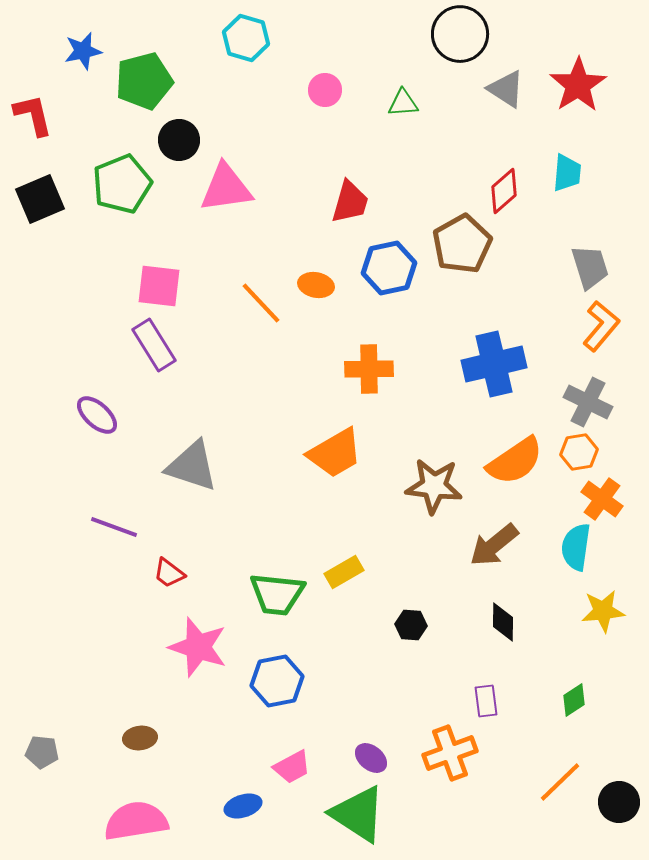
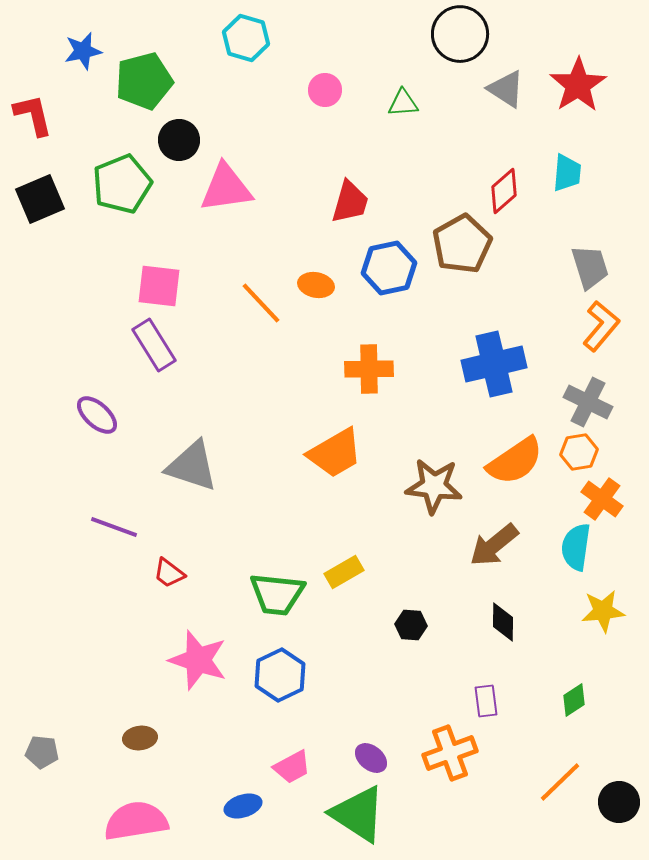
pink star at (198, 647): moved 13 px down
blue hexagon at (277, 681): moved 3 px right, 6 px up; rotated 15 degrees counterclockwise
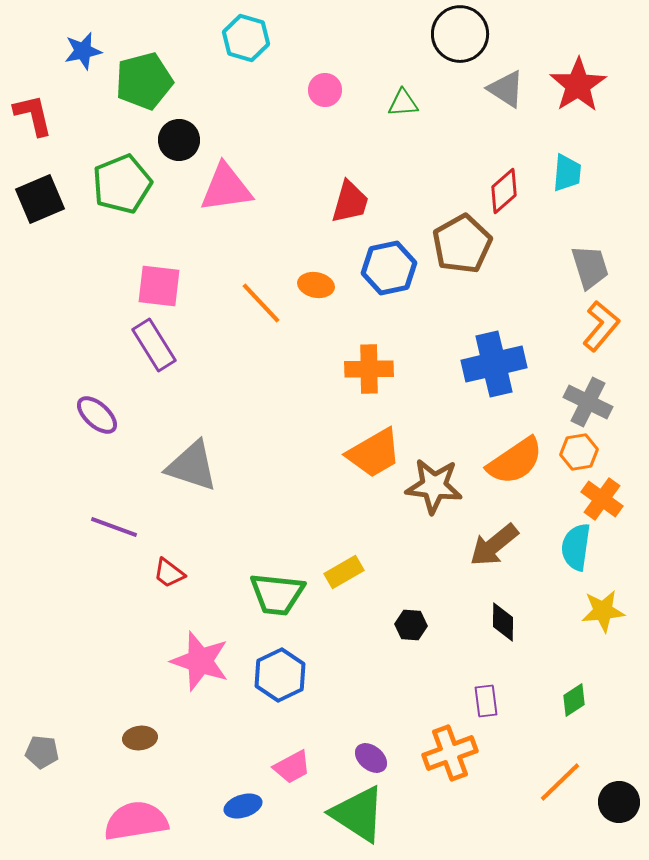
orange trapezoid at (335, 453): moved 39 px right
pink star at (198, 660): moved 2 px right, 1 px down
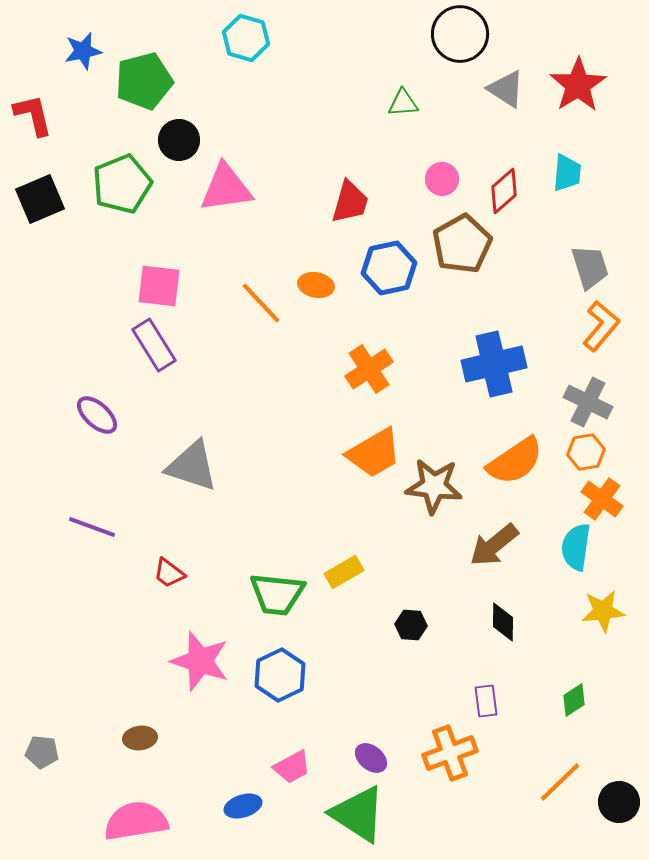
pink circle at (325, 90): moved 117 px right, 89 px down
orange cross at (369, 369): rotated 33 degrees counterclockwise
orange hexagon at (579, 452): moved 7 px right
purple line at (114, 527): moved 22 px left
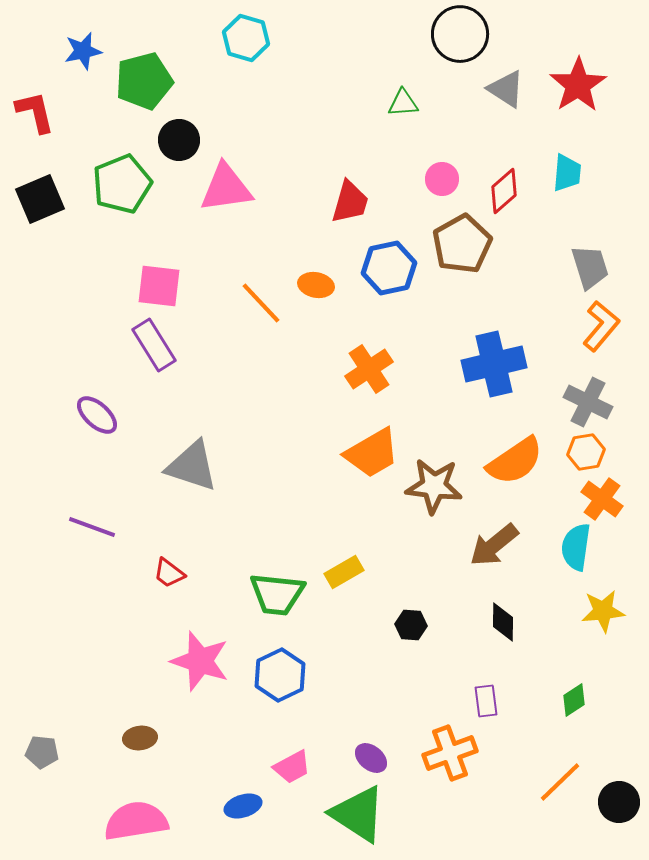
red L-shape at (33, 115): moved 2 px right, 3 px up
orange trapezoid at (374, 453): moved 2 px left
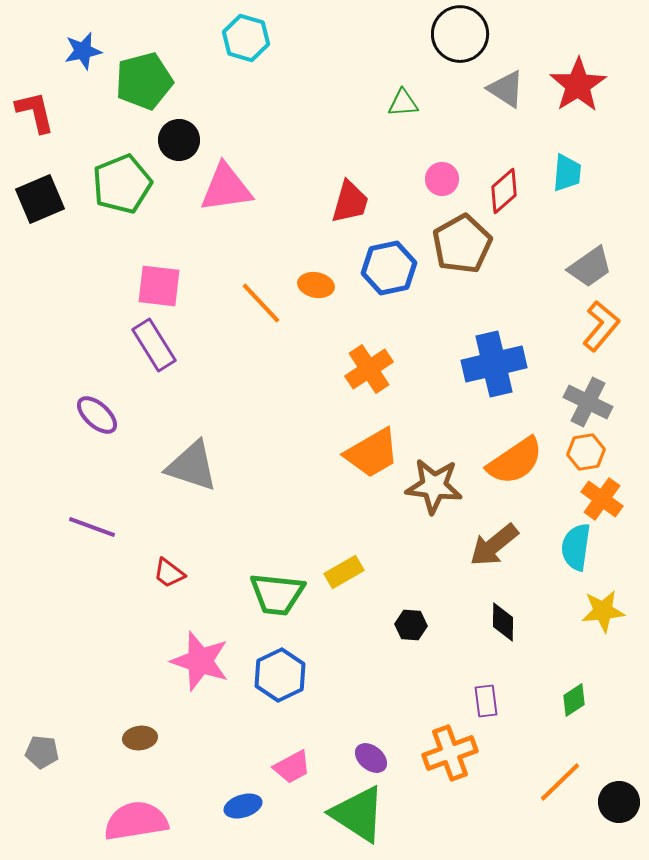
gray trapezoid at (590, 267): rotated 72 degrees clockwise
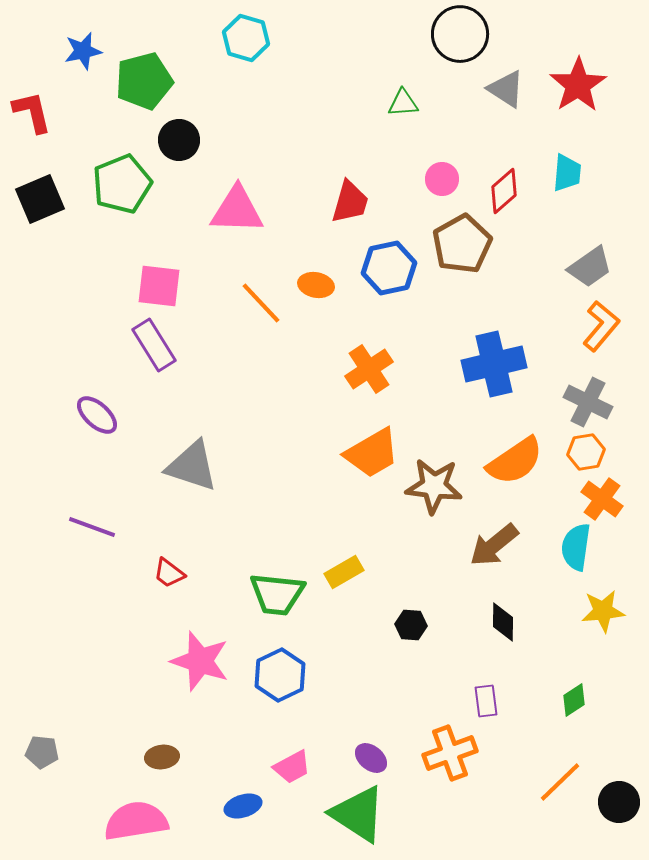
red L-shape at (35, 112): moved 3 px left
pink triangle at (226, 188): moved 11 px right, 22 px down; rotated 10 degrees clockwise
brown ellipse at (140, 738): moved 22 px right, 19 px down
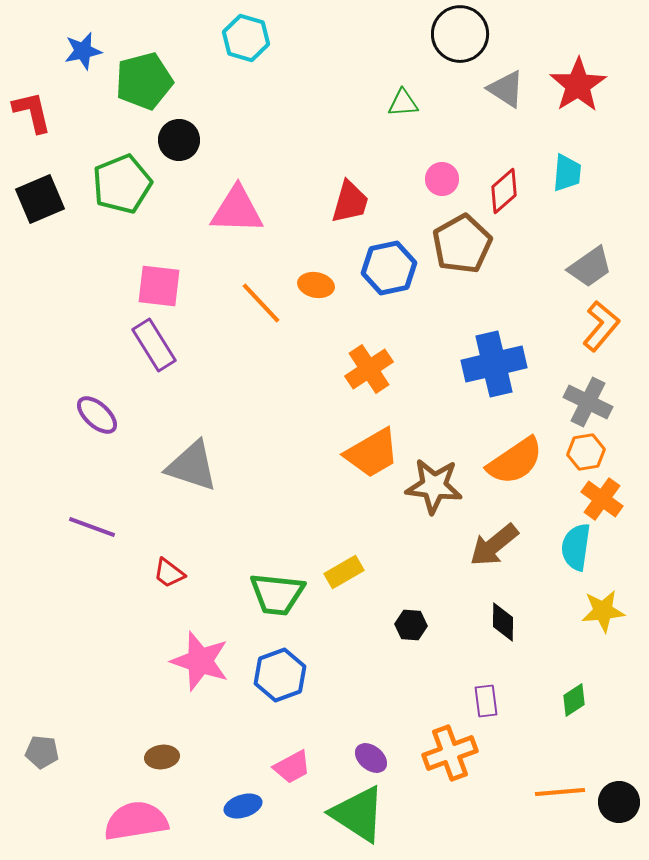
blue hexagon at (280, 675): rotated 6 degrees clockwise
orange line at (560, 782): moved 10 px down; rotated 39 degrees clockwise
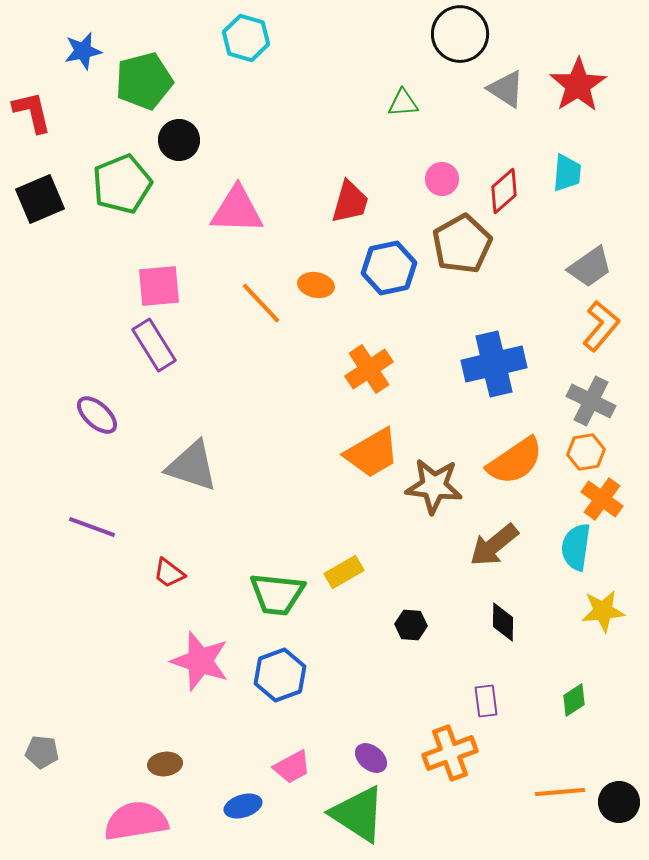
pink square at (159, 286): rotated 12 degrees counterclockwise
gray cross at (588, 402): moved 3 px right, 1 px up
brown ellipse at (162, 757): moved 3 px right, 7 px down
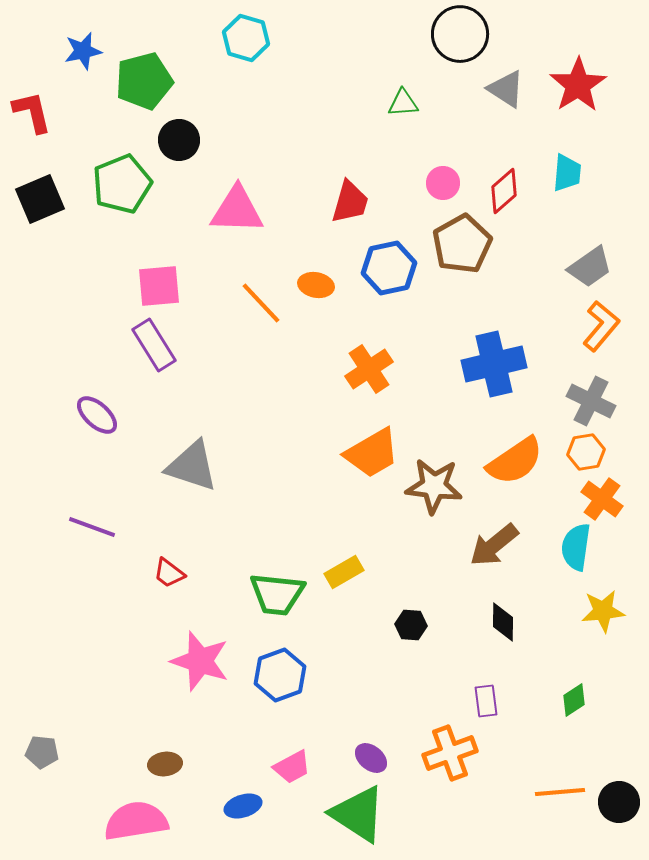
pink circle at (442, 179): moved 1 px right, 4 px down
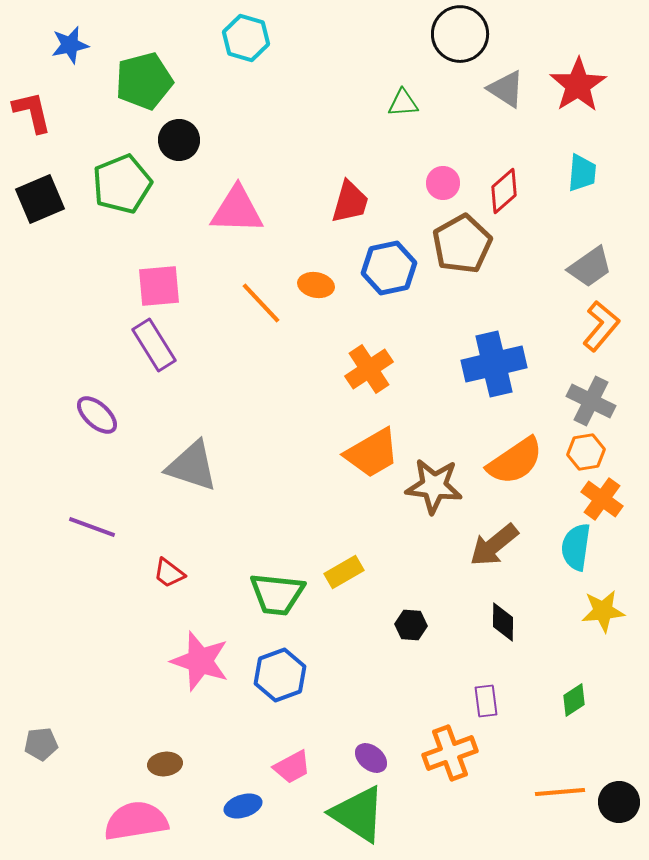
blue star at (83, 51): moved 13 px left, 6 px up
cyan trapezoid at (567, 173): moved 15 px right
gray pentagon at (42, 752): moved 1 px left, 8 px up; rotated 12 degrees counterclockwise
